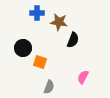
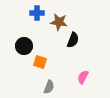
black circle: moved 1 px right, 2 px up
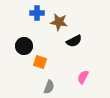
black semicircle: moved 1 px right, 1 px down; rotated 42 degrees clockwise
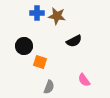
brown star: moved 2 px left, 6 px up
pink semicircle: moved 1 px right, 3 px down; rotated 64 degrees counterclockwise
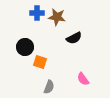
brown star: moved 1 px down
black semicircle: moved 3 px up
black circle: moved 1 px right, 1 px down
pink semicircle: moved 1 px left, 1 px up
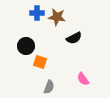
black circle: moved 1 px right, 1 px up
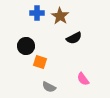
brown star: moved 3 px right, 1 px up; rotated 24 degrees clockwise
gray semicircle: rotated 96 degrees clockwise
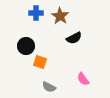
blue cross: moved 1 px left
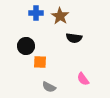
black semicircle: rotated 35 degrees clockwise
orange square: rotated 16 degrees counterclockwise
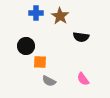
black semicircle: moved 7 px right, 1 px up
gray semicircle: moved 6 px up
